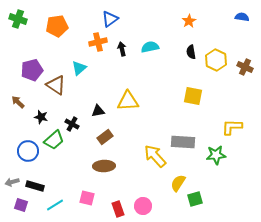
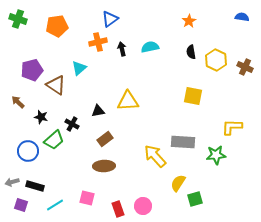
brown rectangle: moved 2 px down
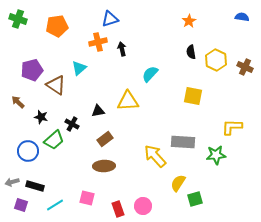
blue triangle: rotated 18 degrees clockwise
cyan semicircle: moved 27 px down; rotated 36 degrees counterclockwise
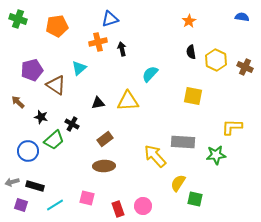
black triangle: moved 8 px up
green square: rotated 28 degrees clockwise
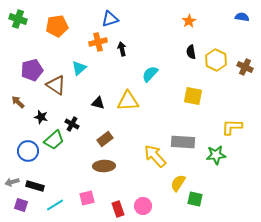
black triangle: rotated 24 degrees clockwise
pink square: rotated 28 degrees counterclockwise
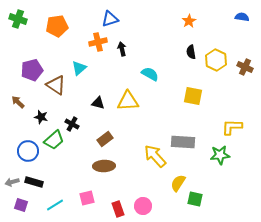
cyan semicircle: rotated 78 degrees clockwise
green star: moved 4 px right
black rectangle: moved 1 px left, 4 px up
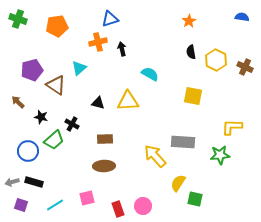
brown rectangle: rotated 35 degrees clockwise
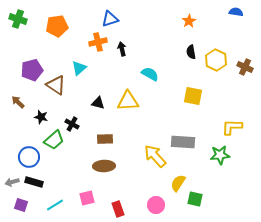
blue semicircle: moved 6 px left, 5 px up
blue circle: moved 1 px right, 6 px down
pink circle: moved 13 px right, 1 px up
